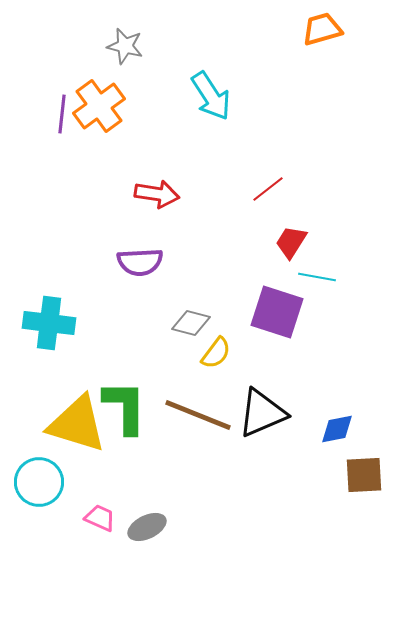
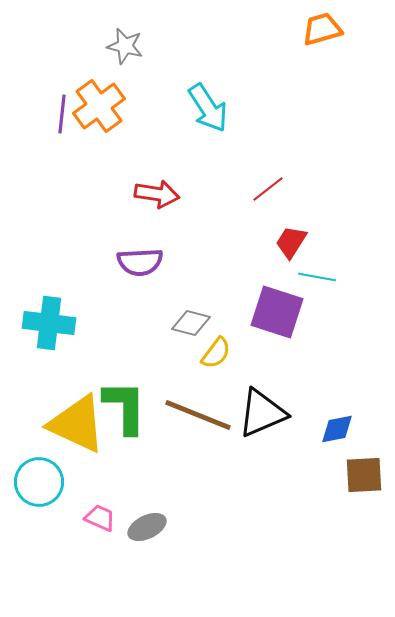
cyan arrow: moved 3 px left, 12 px down
yellow triangle: rotated 8 degrees clockwise
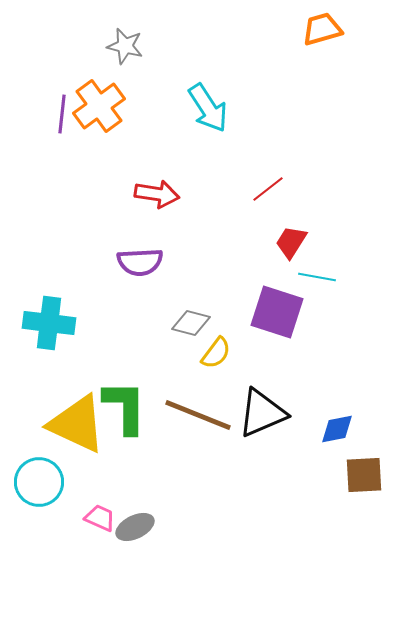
gray ellipse: moved 12 px left
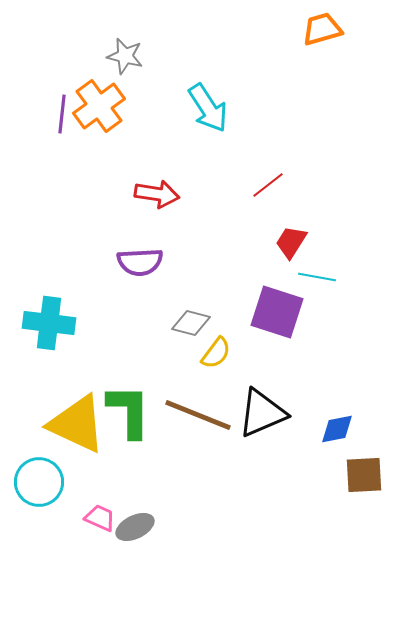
gray star: moved 10 px down
red line: moved 4 px up
green L-shape: moved 4 px right, 4 px down
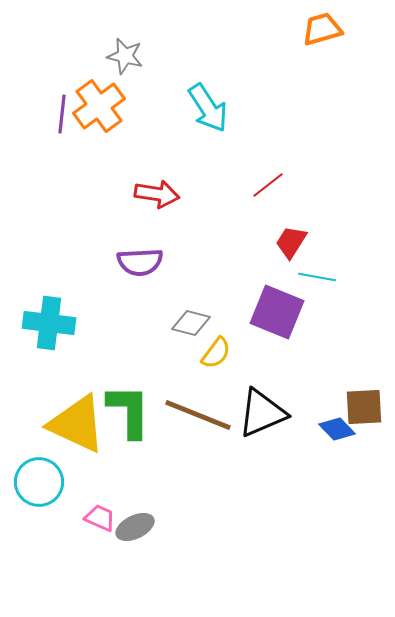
purple square: rotated 4 degrees clockwise
blue diamond: rotated 57 degrees clockwise
brown square: moved 68 px up
